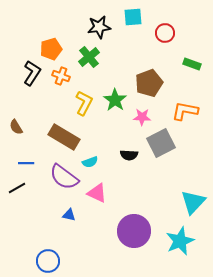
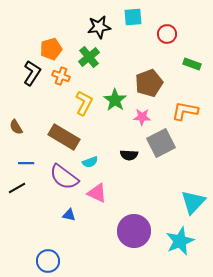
red circle: moved 2 px right, 1 px down
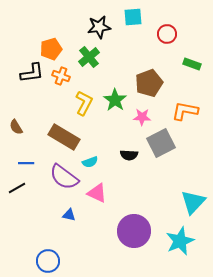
black L-shape: rotated 50 degrees clockwise
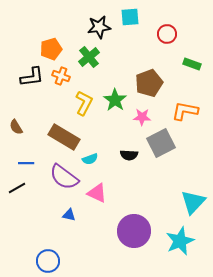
cyan square: moved 3 px left
black L-shape: moved 4 px down
cyan semicircle: moved 3 px up
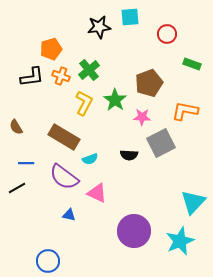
green cross: moved 13 px down
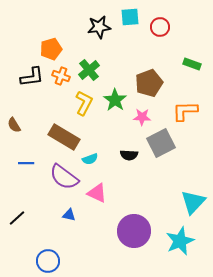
red circle: moved 7 px left, 7 px up
orange L-shape: rotated 12 degrees counterclockwise
brown semicircle: moved 2 px left, 2 px up
black line: moved 30 px down; rotated 12 degrees counterclockwise
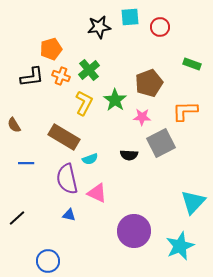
purple semicircle: moved 3 px right, 2 px down; rotated 40 degrees clockwise
cyan star: moved 5 px down
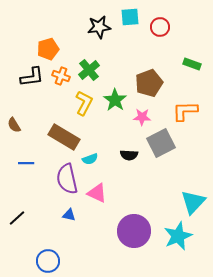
orange pentagon: moved 3 px left
cyan star: moved 2 px left, 10 px up
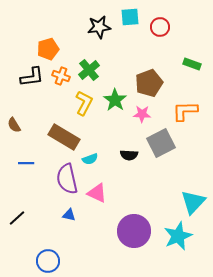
pink star: moved 3 px up
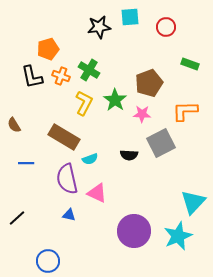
red circle: moved 6 px right
green rectangle: moved 2 px left
green cross: rotated 20 degrees counterclockwise
black L-shape: rotated 85 degrees clockwise
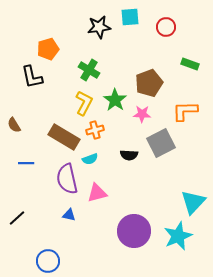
orange cross: moved 34 px right, 54 px down; rotated 36 degrees counterclockwise
pink triangle: rotated 40 degrees counterclockwise
